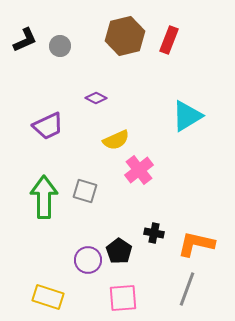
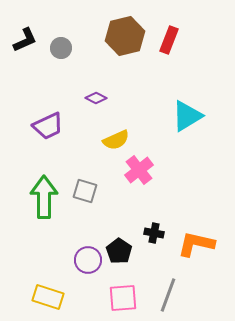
gray circle: moved 1 px right, 2 px down
gray line: moved 19 px left, 6 px down
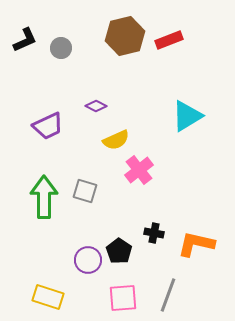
red rectangle: rotated 48 degrees clockwise
purple diamond: moved 8 px down
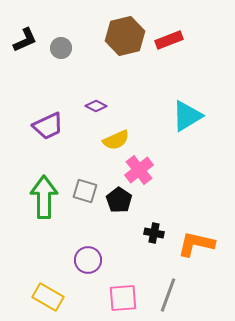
black pentagon: moved 51 px up
yellow rectangle: rotated 12 degrees clockwise
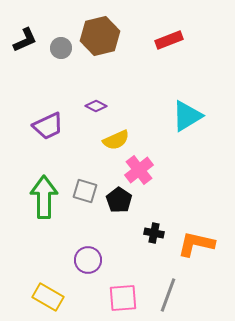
brown hexagon: moved 25 px left
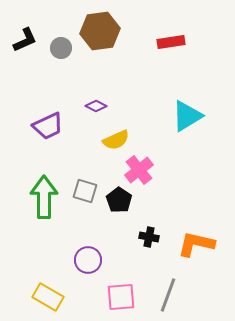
brown hexagon: moved 5 px up; rotated 6 degrees clockwise
red rectangle: moved 2 px right, 2 px down; rotated 12 degrees clockwise
black cross: moved 5 px left, 4 px down
pink square: moved 2 px left, 1 px up
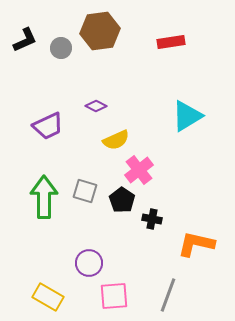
black pentagon: moved 3 px right
black cross: moved 3 px right, 18 px up
purple circle: moved 1 px right, 3 px down
pink square: moved 7 px left, 1 px up
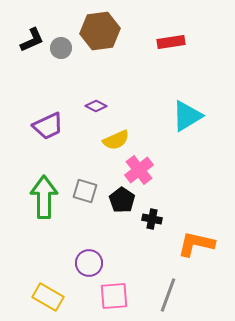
black L-shape: moved 7 px right
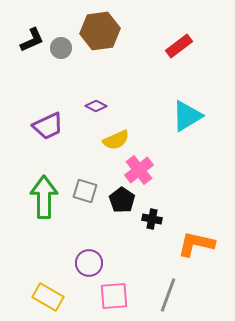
red rectangle: moved 8 px right, 4 px down; rotated 28 degrees counterclockwise
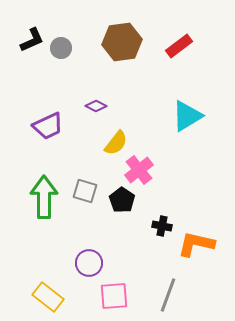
brown hexagon: moved 22 px right, 11 px down
yellow semicircle: moved 3 px down; rotated 28 degrees counterclockwise
black cross: moved 10 px right, 7 px down
yellow rectangle: rotated 8 degrees clockwise
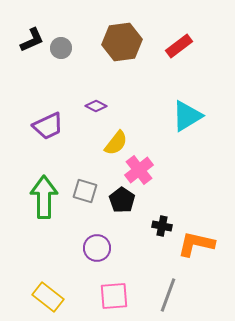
purple circle: moved 8 px right, 15 px up
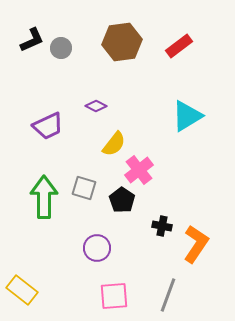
yellow semicircle: moved 2 px left, 1 px down
gray square: moved 1 px left, 3 px up
orange L-shape: rotated 111 degrees clockwise
yellow rectangle: moved 26 px left, 7 px up
